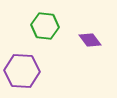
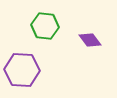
purple hexagon: moved 1 px up
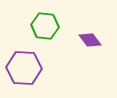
purple hexagon: moved 2 px right, 2 px up
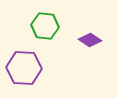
purple diamond: rotated 20 degrees counterclockwise
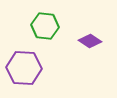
purple diamond: moved 1 px down
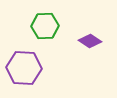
green hexagon: rotated 8 degrees counterclockwise
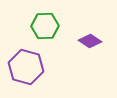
purple hexagon: moved 2 px right, 1 px up; rotated 12 degrees clockwise
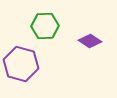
purple hexagon: moved 5 px left, 3 px up
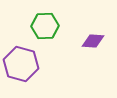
purple diamond: moved 3 px right; rotated 30 degrees counterclockwise
